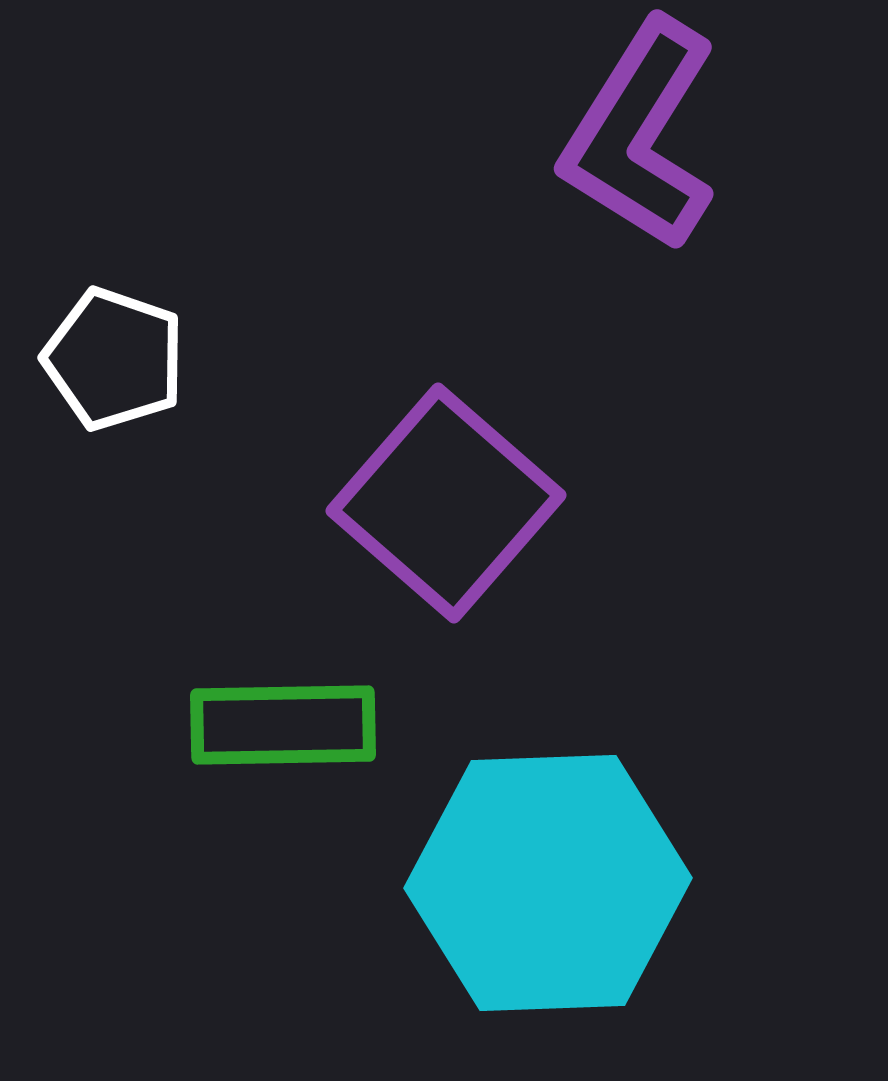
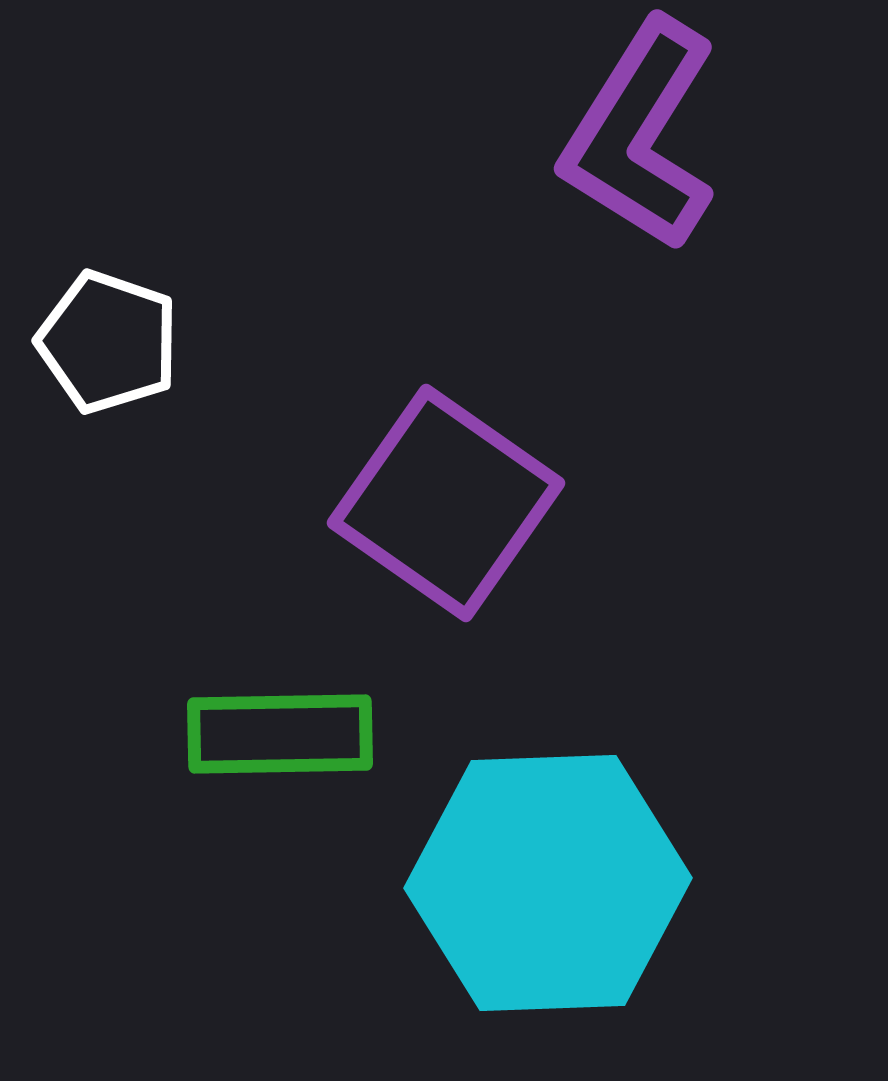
white pentagon: moved 6 px left, 17 px up
purple square: rotated 6 degrees counterclockwise
green rectangle: moved 3 px left, 9 px down
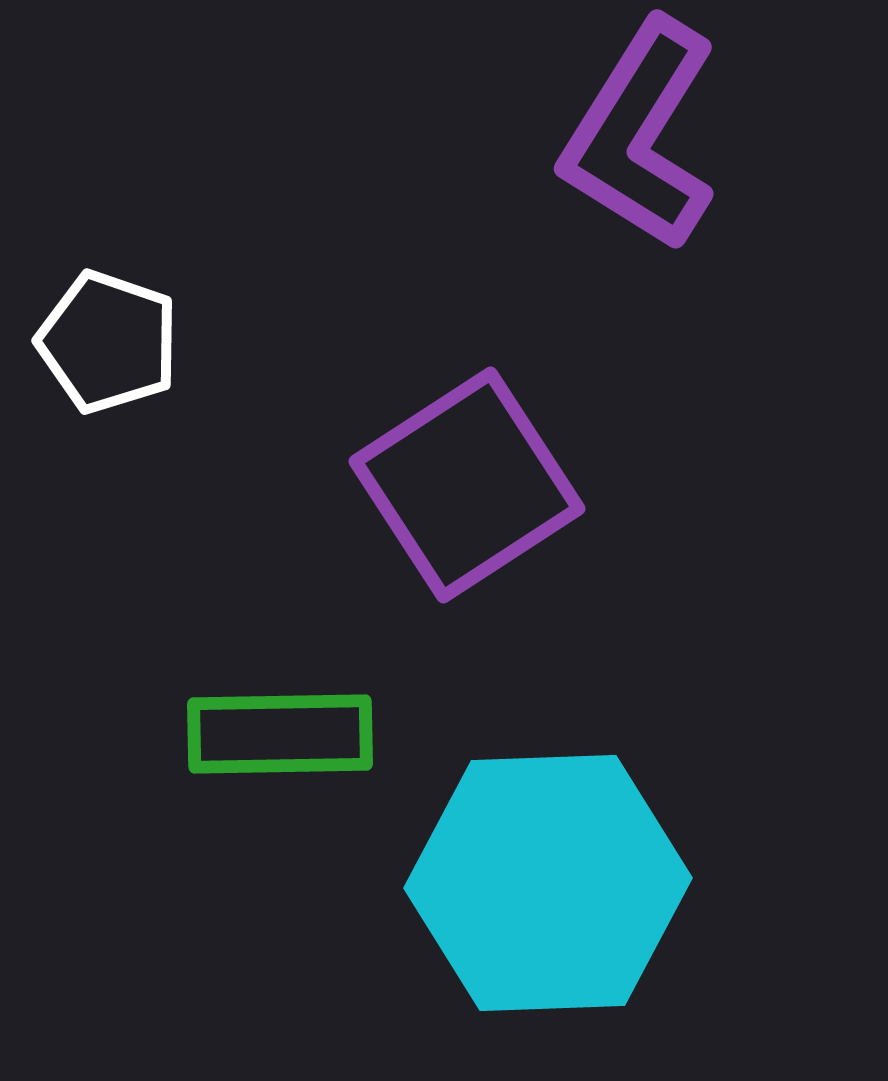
purple square: moved 21 px right, 18 px up; rotated 22 degrees clockwise
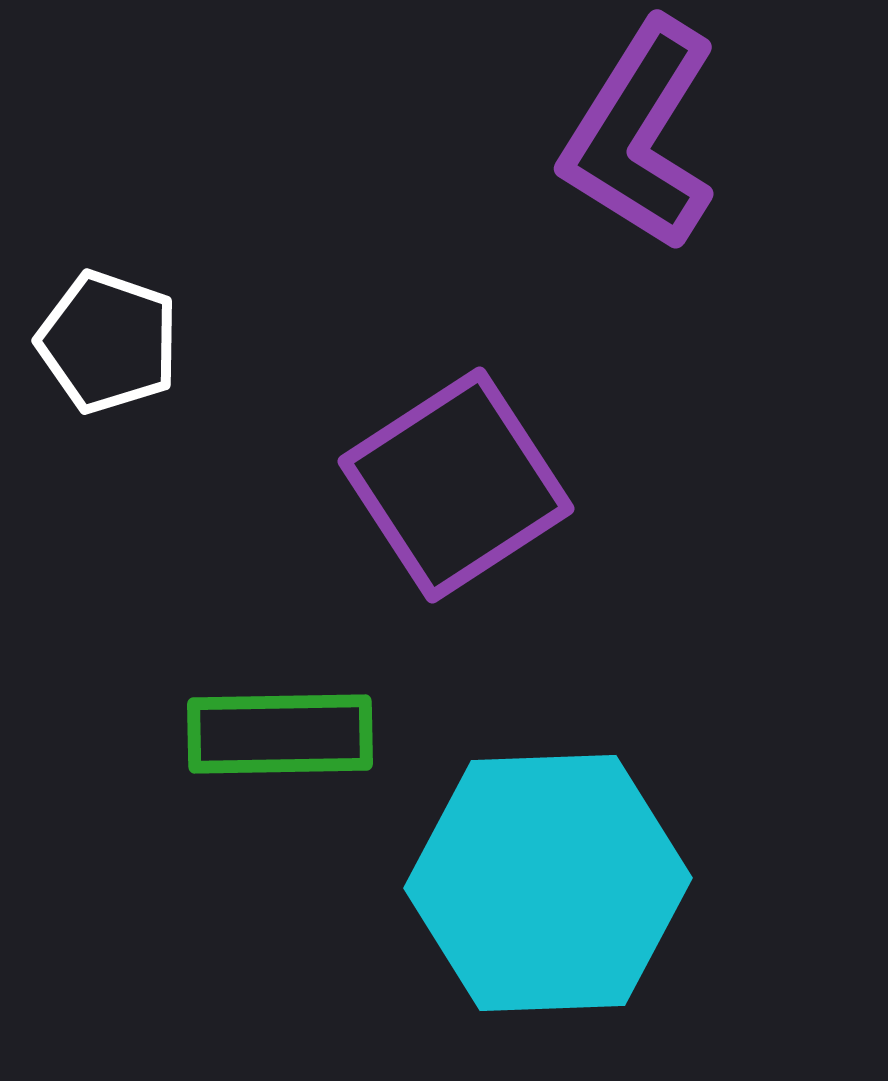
purple square: moved 11 px left
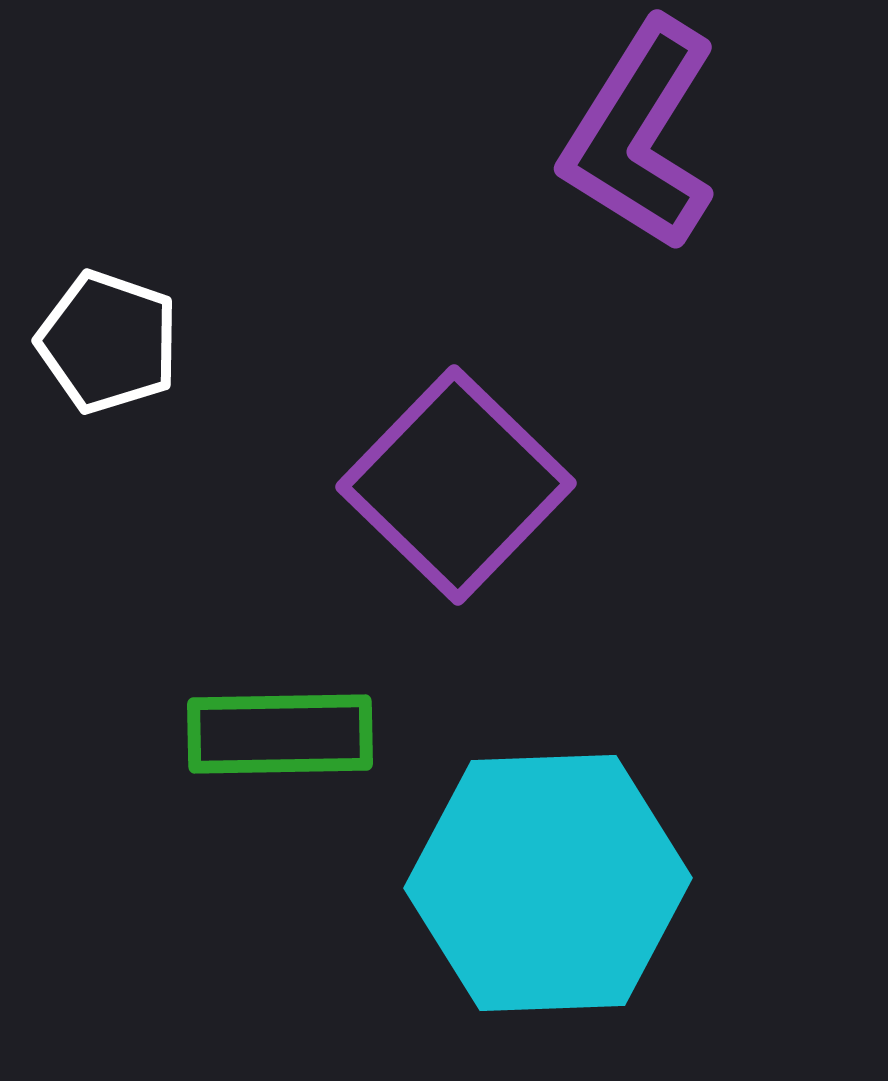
purple square: rotated 13 degrees counterclockwise
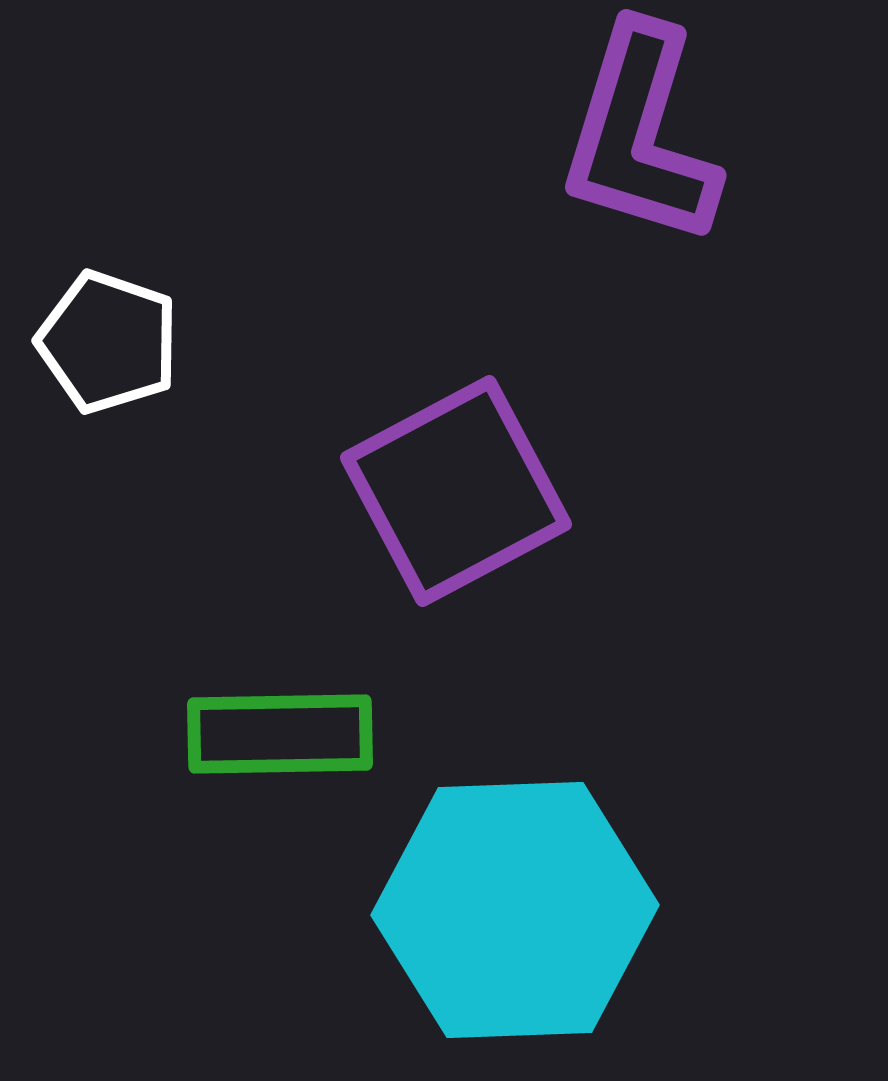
purple L-shape: rotated 15 degrees counterclockwise
purple square: moved 6 px down; rotated 18 degrees clockwise
cyan hexagon: moved 33 px left, 27 px down
